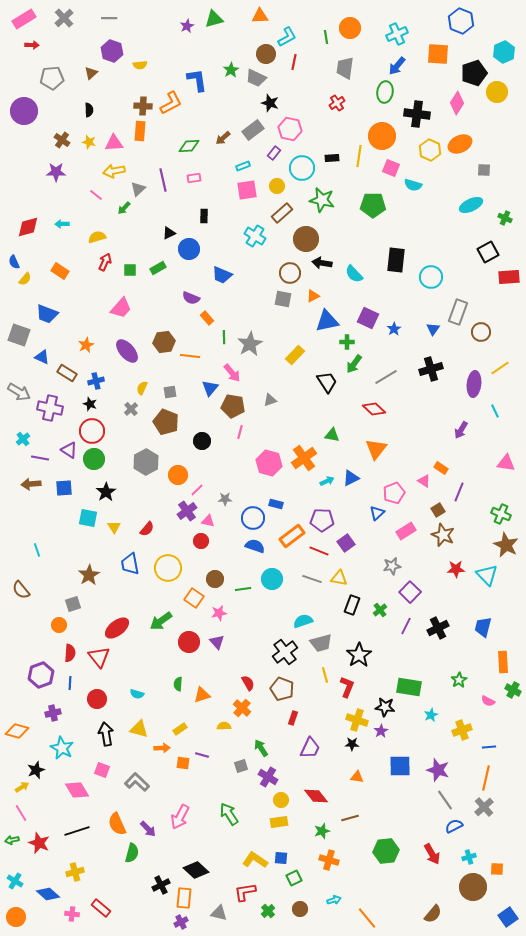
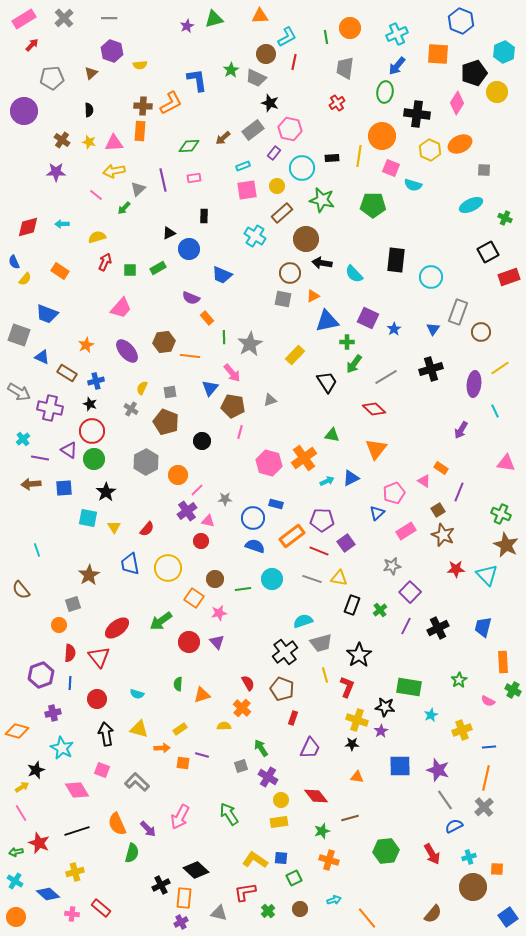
red arrow at (32, 45): rotated 48 degrees counterclockwise
red rectangle at (509, 277): rotated 15 degrees counterclockwise
gray cross at (131, 409): rotated 16 degrees counterclockwise
green arrow at (12, 840): moved 4 px right, 12 px down
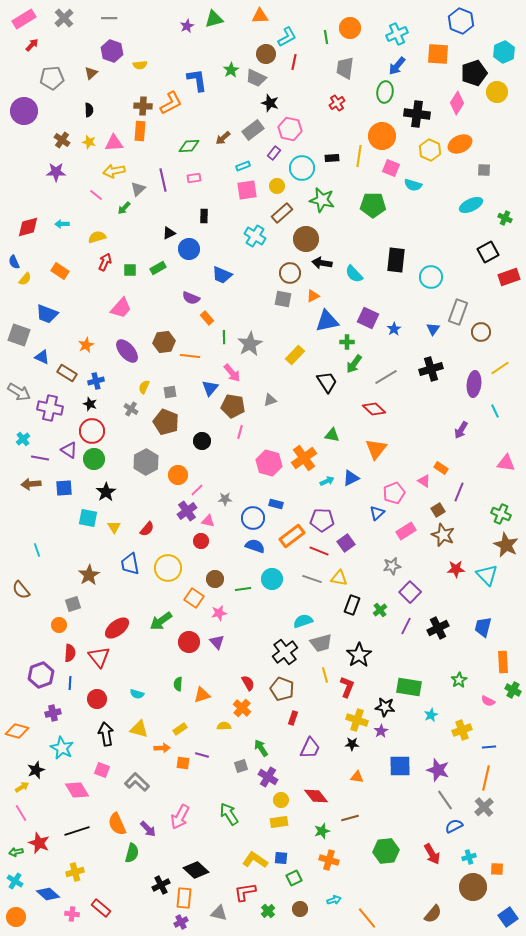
yellow semicircle at (142, 388): moved 2 px right, 1 px up
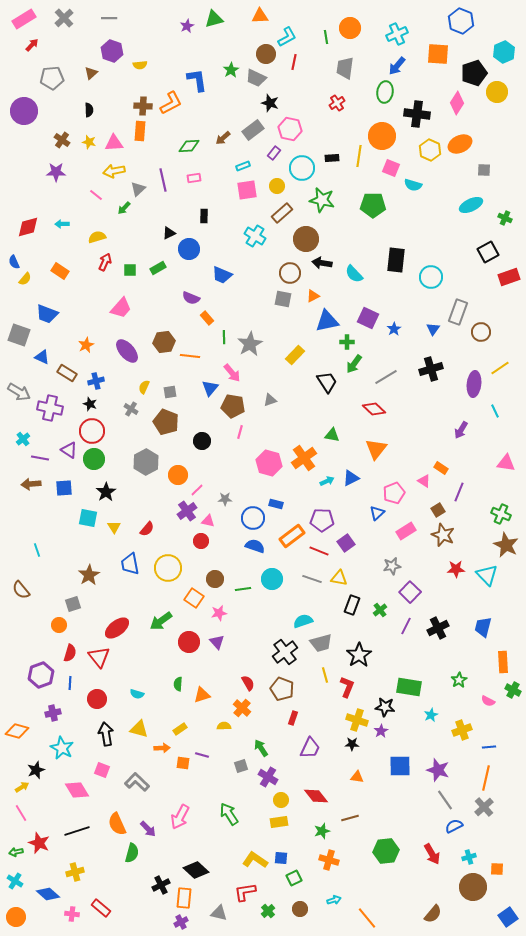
red semicircle at (70, 653): rotated 12 degrees clockwise
